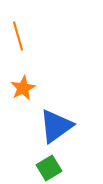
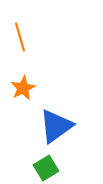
orange line: moved 2 px right, 1 px down
green square: moved 3 px left
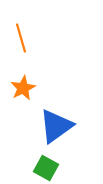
orange line: moved 1 px right, 1 px down
green square: rotated 30 degrees counterclockwise
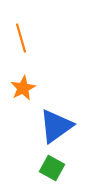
green square: moved 6 px right
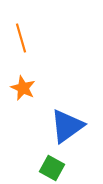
orange star: rotated 20 degrees counterclockwise
blue triangle: moved 11 px right
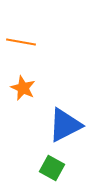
orange line: moved 4 px down; rotated 64 degrees counterclockwise
blue triangle: moved 2 px left, 1 px up; rotated 9 degrees clockwise
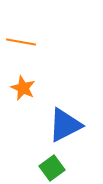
green square: rotated 25 degrees clockwise
